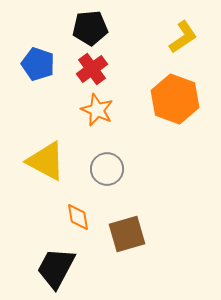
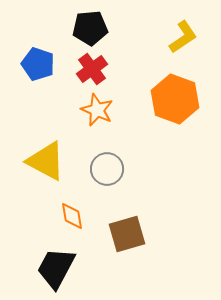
orange diamond: moved 6 px left, 1 px up
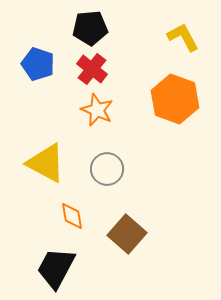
yellow L-shape: rotated 84 degrees counterclockwise
red cross: rotated 16 degrees counterclockwise
yellow triangle: moved 2 px down
brown square: rotated 33 degrees counterclockwise
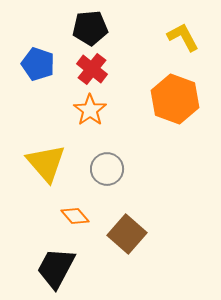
orange star: moved 7 px left; rotated 12 degrees clockwise
yellow triangle: rotated 21 degrees clockwise
orange diamond: moved 3 px right; rotated 32 degrees counterclockwise
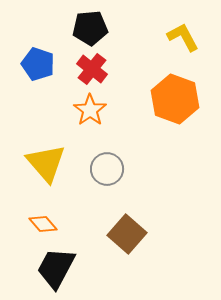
orange diamond: moved 32 px left, 8 px down
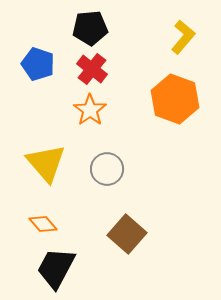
yellow L-shape: rotated 68 degrees clockwise
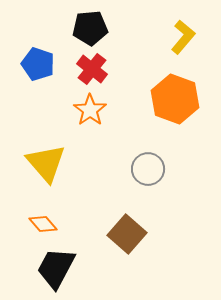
gray circle: moved 41 px right
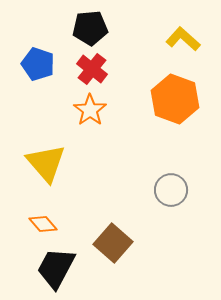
yellow L-shape: moved 2 px down; rotated 88 degrees counterclockwise
gray circle: moved 23 px right, 21 px down
brown square: moved 14 px left, 9 px down
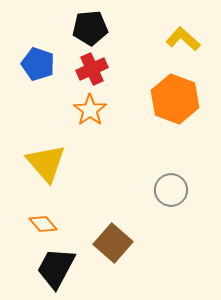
red cross: rotated 28 degrees clockwise
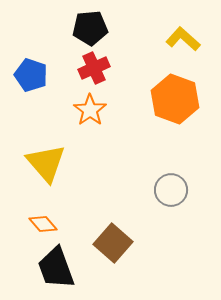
blue pentagon: moved 7 px left, 11 px down
red cross: moved 2 px right, 1 px up
black trapezoid: rotated 48 degrees counterclockwise
